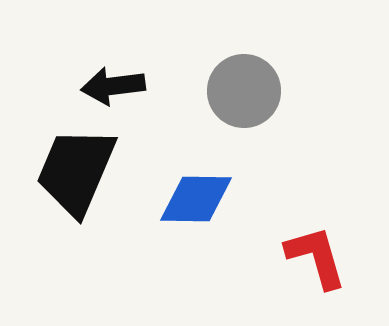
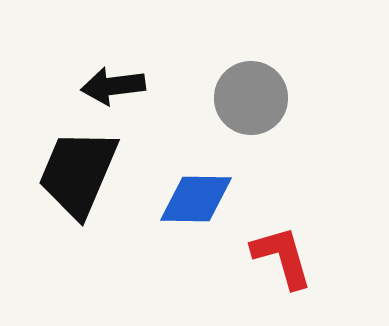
gray circle: moved 7 px right, 7 px down
black trapezoid: moved 2 px right, 2 px down
red L-shape: moved 34 px left
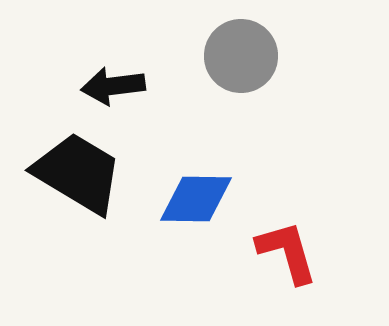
gray circle: moved 10 px left, 42 px up
black trapezoid: rotated 98 degrees clockwise
red L-shape: moved 5 px right, 5 px up
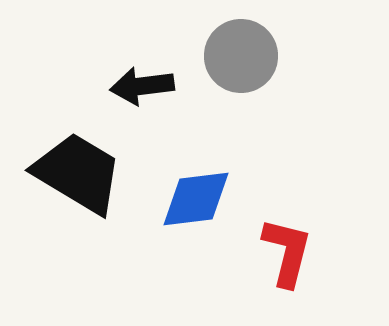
black arrow: moved 29 px right
blue diamond: rotated 8 degrees counterclockwise
red L-shape: rotated 30 degrees clockwise
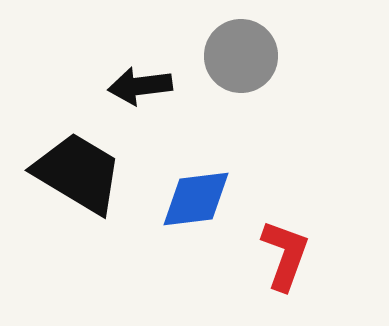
black arrow: moved 2 px left
red L-shape: moved 2 px left, 3 px down; rotated 6 degrees clockwise
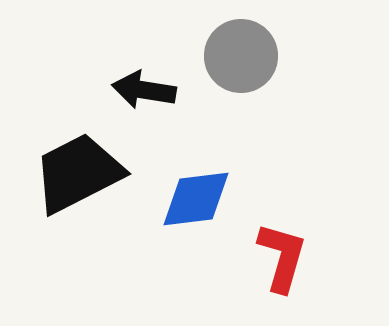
black arrow: moved 4 px right, 4 px down; rotated 16 degrees clockwise
black trapezoid: rotated 58 degrees counterclockwise
red L-shape: moved 3 px left, 2 px down; rotated 4 degrees counterclockwise
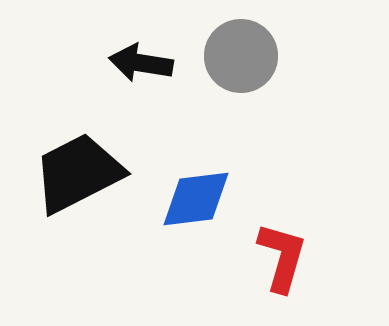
black arrow: moved 3 px left, 27 px up
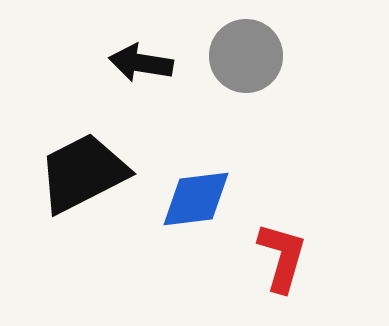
gray circle: moved 5 px right
black trapezoid: moved 5 px right
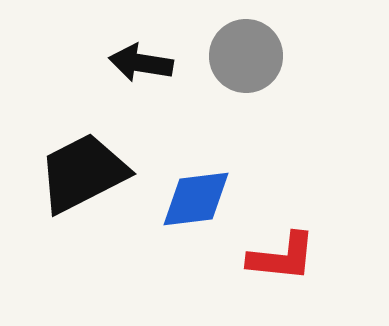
red L-shape: rotated 80 degrees clockwise
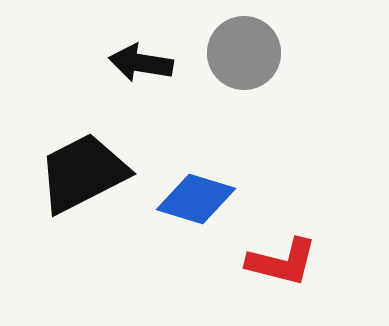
gray circle: moved 2 px left, 3 px up
blue diamond: rotated 24 degrees clockwise
red L-shape: moved 5 px down; rotated 8 degrees clockwise
